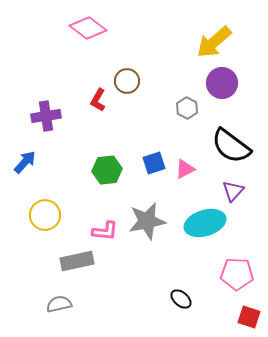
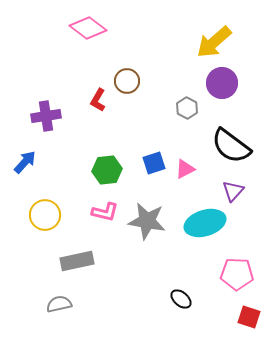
gray star: rotated 21 degrees clockwise
pink L-shape: moved 19 px up; rotated 8 degrees clockwise
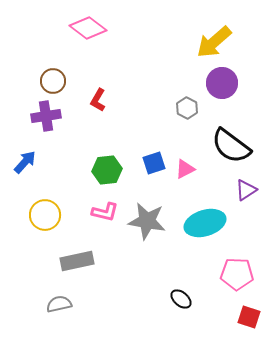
brown circle: moved 74 px left
purple triangle: moved 13 px right, 1 px up; rotated 15 degrees clockwise
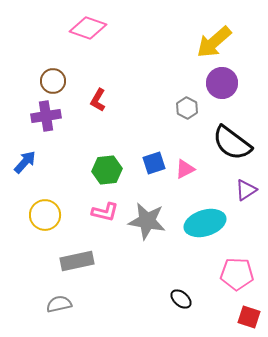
pink diamond: rotated 18 degrees counterclockwise
black semicircle: moved 1 px right, 3 px up
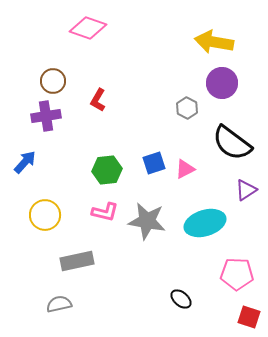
yellow arrow: rotated 51 degrees clockwise
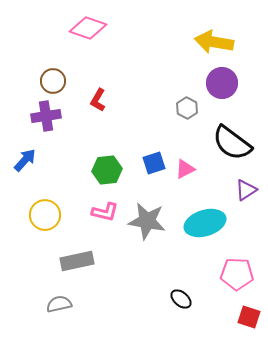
blue arrow: moved 2 px up
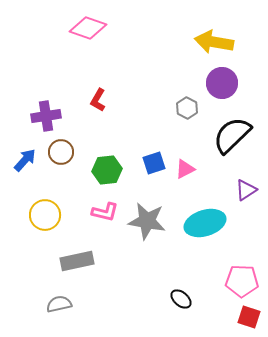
brown circle: moved 8 px right, 71 px down
black semicircle: moved 8 px up; rotated 99 degrees clockwise
pink pentagon: moved 5 px right, 7 px down
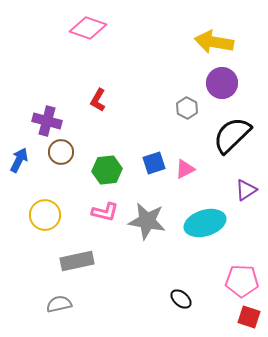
purple cross: moved 1 px right, 5 px down; rotated 24 degrees clockwise
blue arrow: moved 6 px left; rotated 15 degrees counterclockwise
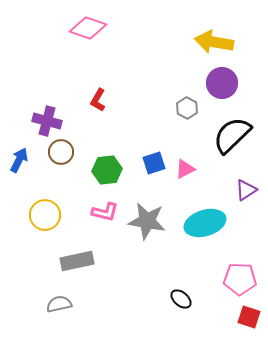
pink pentagon: moved 2 px left, 2 px up
